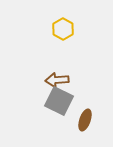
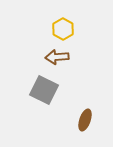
brown arrow: moved 23 px up
gray square: moved 15 px left, 11 px up
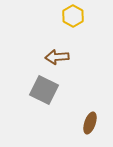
yellow hexagon: moved 10 px right, 13 px up
brown ellipse: moved 5 px right, 3 px down
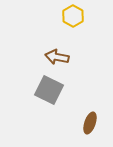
brown arrow: rotated 15 degrees clockwise
gray square: moved 5 px right
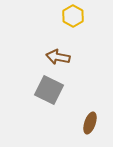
brown arrow: moved 1 px right
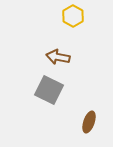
brown ellipse: moved 1 px left, 1 px up
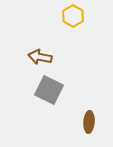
brown arrow: moved 18 px left
brown ellipse: rotated 15 degrees counterclockwise
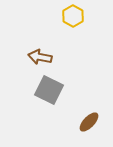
brown ellipse: rotated 40 degrees clockwise
